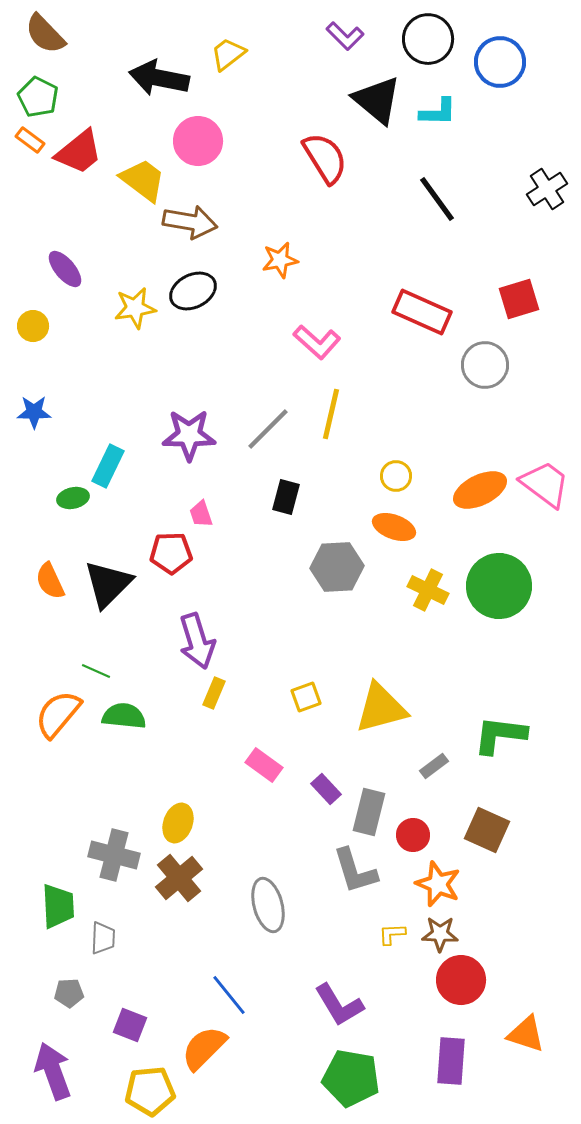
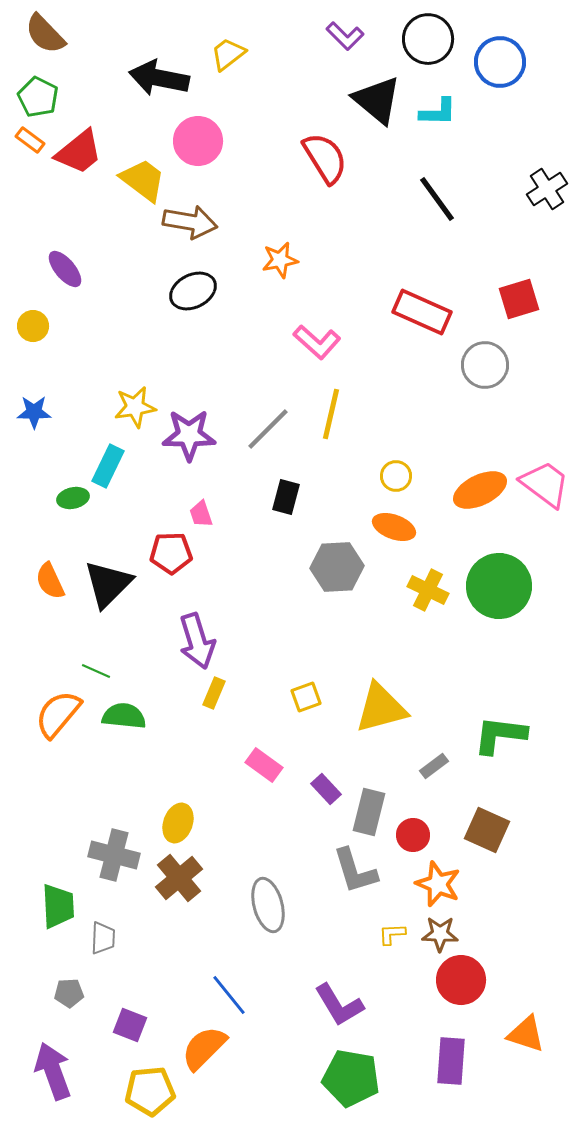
yellow star at (135, 308): moved 99 px down
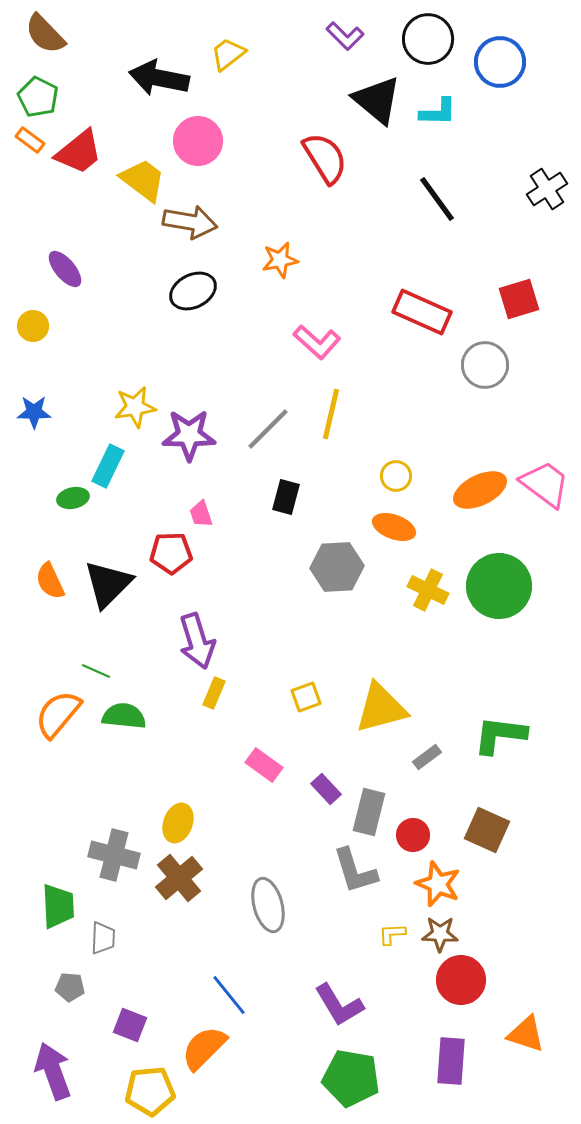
gray rectangle at (434, 766): moved 7 px left, 9 px up
gray pentagon at (69, 993): moved 1 px right, 6 px up; rotated 8 degrees clockwise
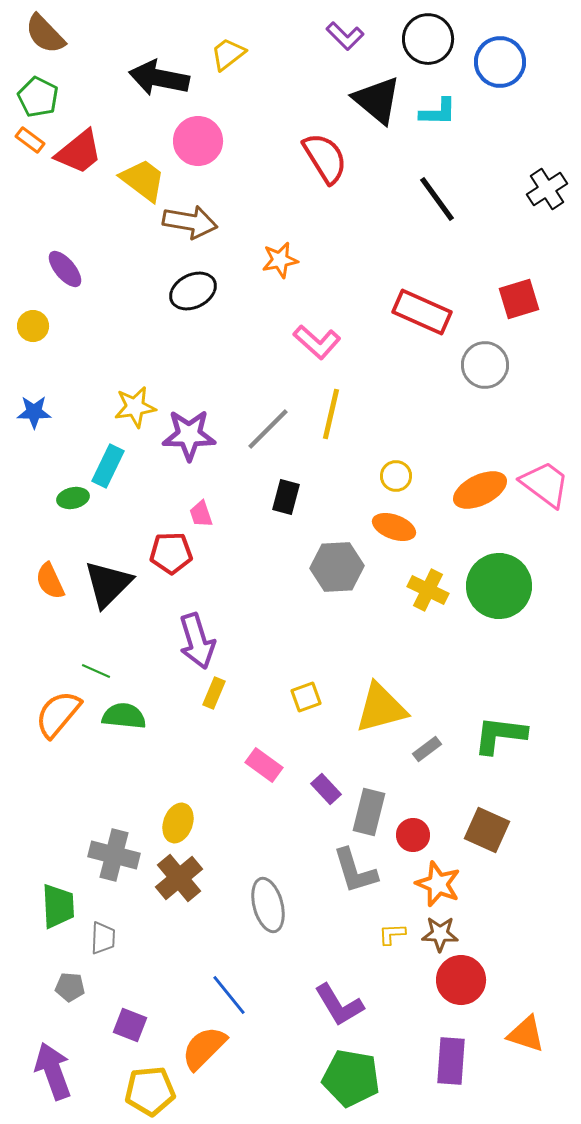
gray rectangle at (427, 757): moved 8 px up
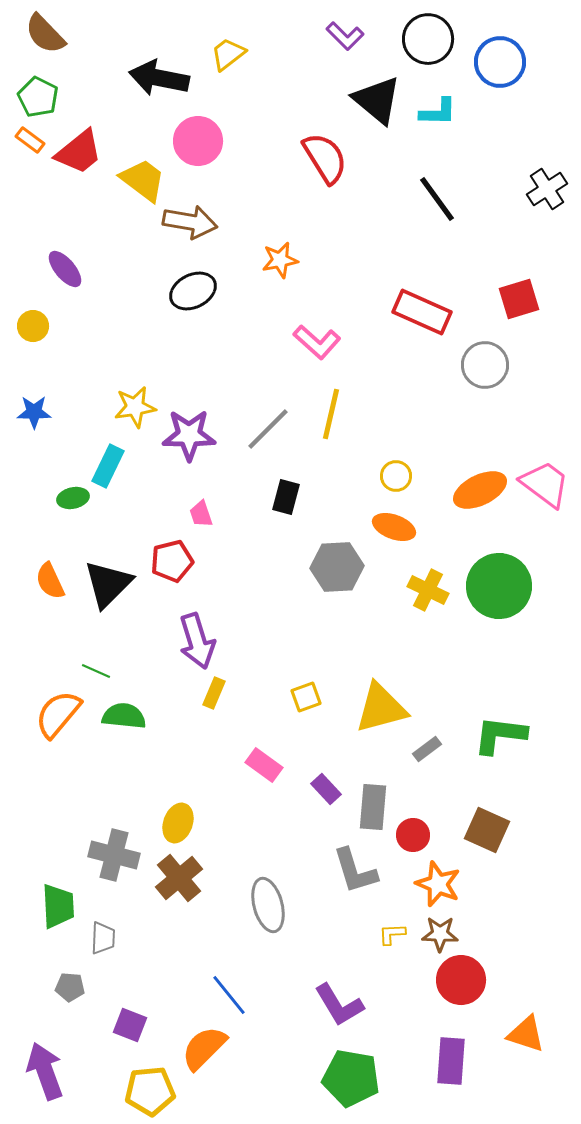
red pentagon at (171, 553): moved 1 px right, 8 px down; rotated 12 degrees counterclockwise
gray rectangle at (369, 812): moved 4 px right, 5 px up; rotated 9 degrees counterclockwise
purple arrow at (53, 1071): moved 8 px left
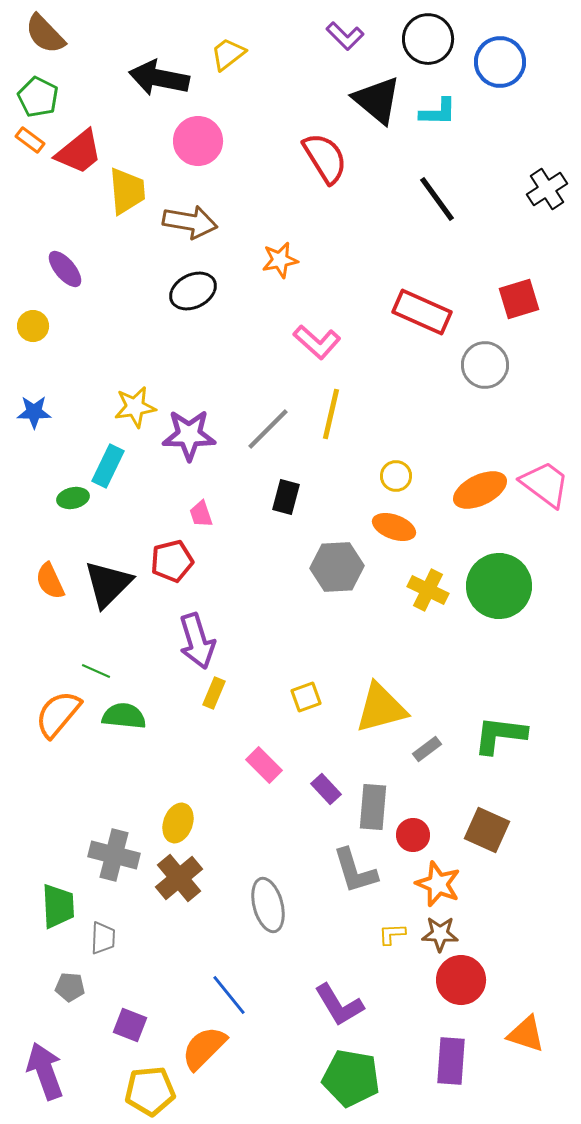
yellow trapezoid at (143, 180): moved 16 px left, 11 px down; rotated 48 degrees clockwise
pink rectangle at (264, 765): rotated 9 degrees clockwise
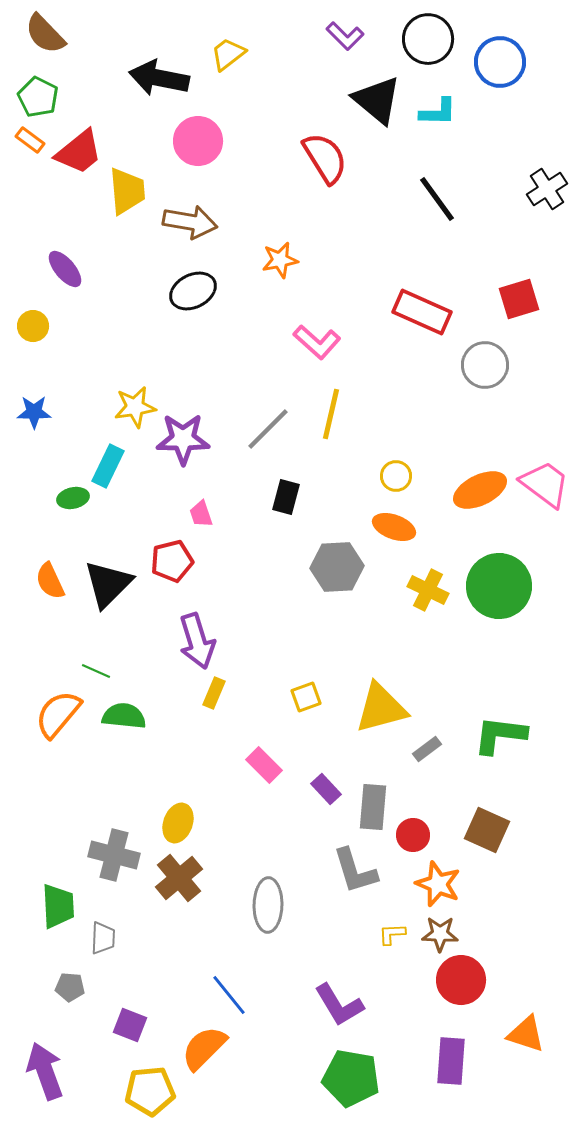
purple star at (189, 435): moved 6 px left, 4 px down
gray ellipse at (268, 905): rotated 16 degrees clockwise
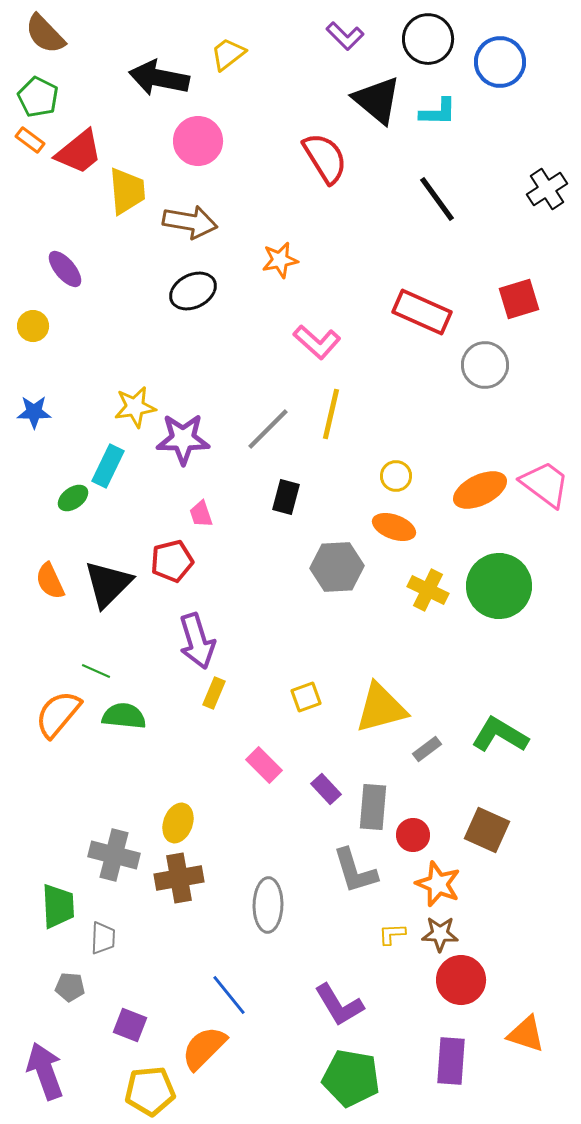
green ellipse at (73, 498): rotated 24 degrees counterclockwise
green L-shape at (500, 735): rotated 24 degrees clockwise
brown cross at (179, 878): rotated 30 degrees clockwise
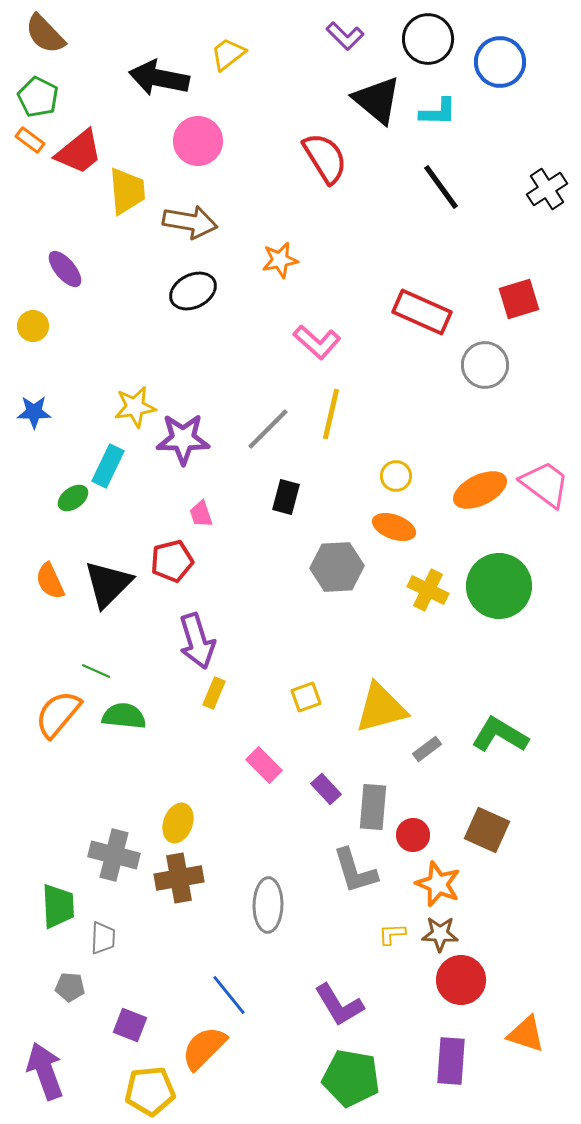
black line at (437, 199): moved 4 px right, 12 px up
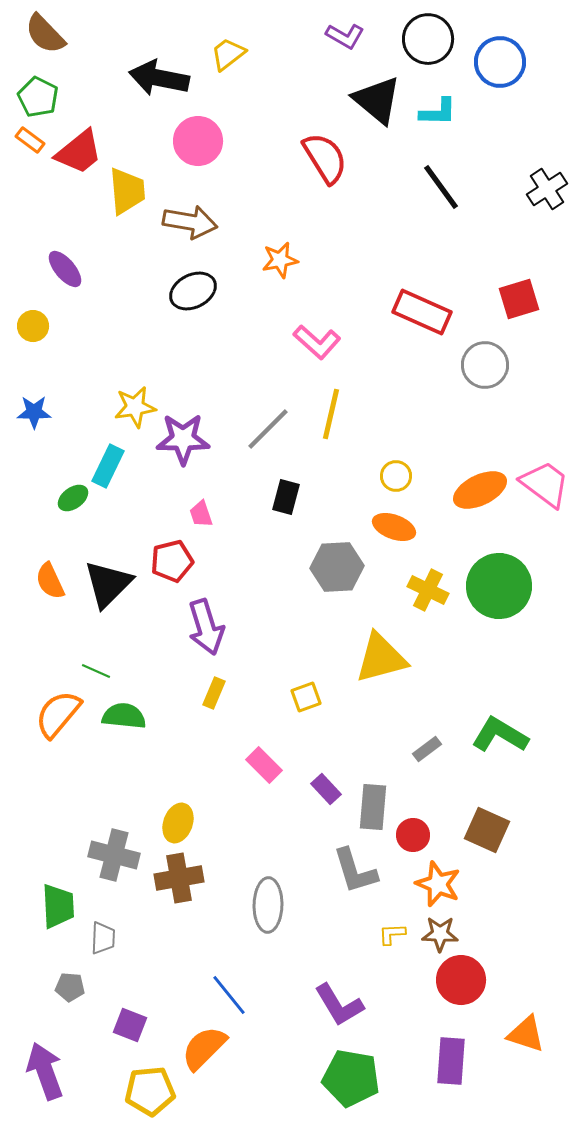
purple L-shape at (345, 36): rotated 15 degrees counterclockwise
purple arrow at (197, 641): moved 9 px right, 14 px up
yellow triangle at (381, 708): moved 50 px up
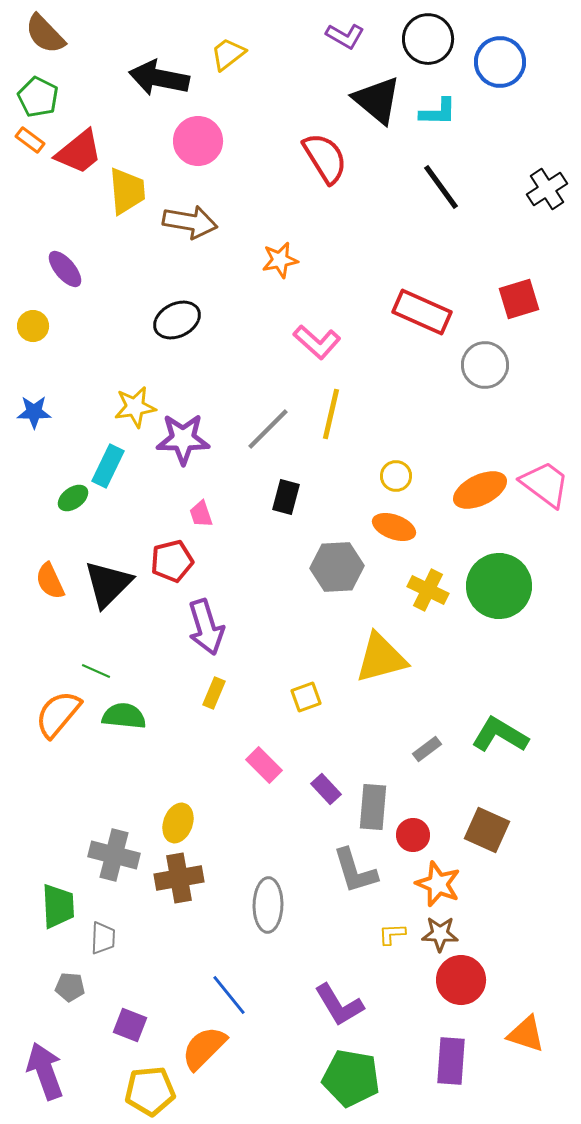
black ellipse at (193, 291): moved 16 px left, 29 px down
